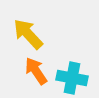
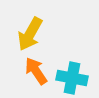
yellow arrow: moved 2 px right; rotated 108 degrees counterclockwise
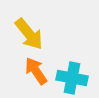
yellow arrow: moved 1 px left; rotated 68 degrees counterclockwise
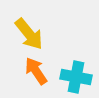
cyan cross: moved 4 px right, 1 px up
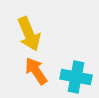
yellow arrow: rotated 16 degrees clockwise
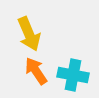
cyan cross: moved 3 px left, 2 px up
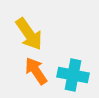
yellow arrow: rotated 12 degrees counterclockwise
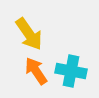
cyan cross: moved 2 px left, 4 px up
